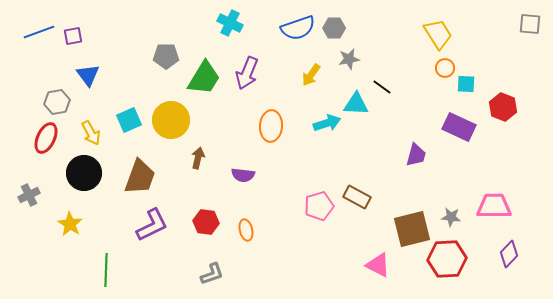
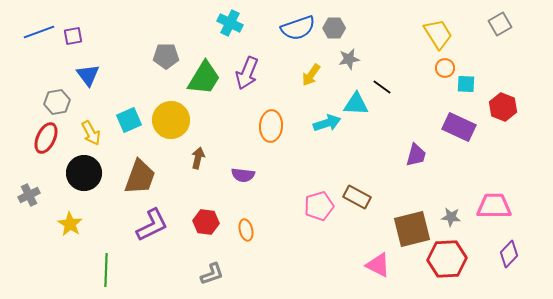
gray square at (530, 24): moved 30 px left; rotated 35 degrees counterclockwise
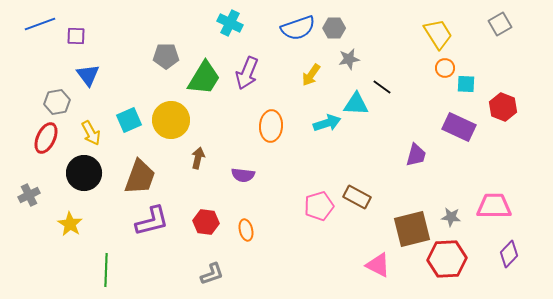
blue line at (39, 32): moved 1 px right, 8 px up
purple square at (73, 36): moved 3 px right; rotated 12 degrees clockwise
purple L-shape at (152, 225): moved 4 px up; rotated 12 degrees clockwise
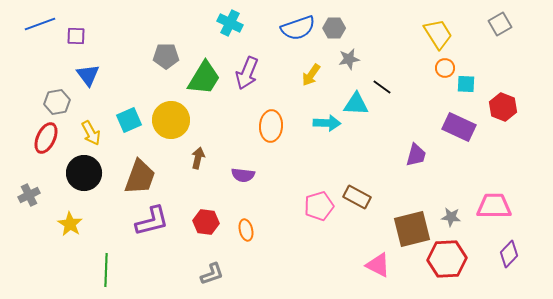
cyan arrow at (327, 123): rotated 20 degrees clockwise
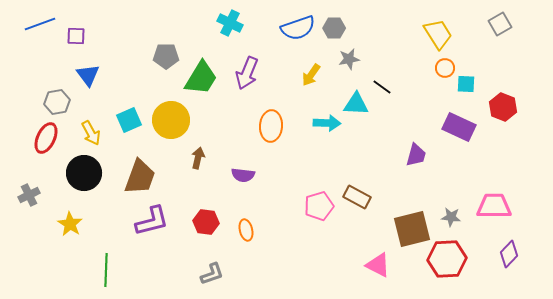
green trapezoid at (204, 78): moved 3 px left
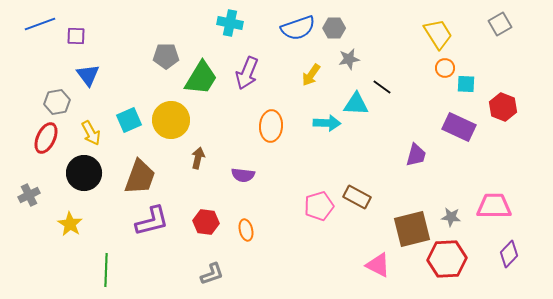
cyan cross at (230, 23): rotated 15 degrees counterclockwise
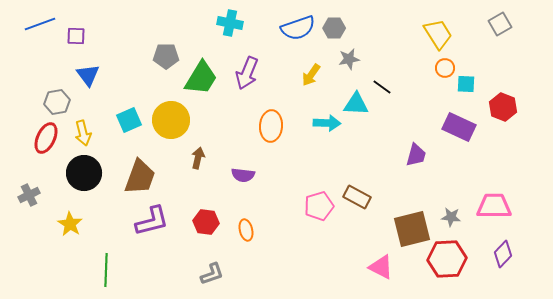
yellow arrow at (91, 133): moved 8 px left; rotated 15 degrees clockwise
purple diamond at (509, 254): moved 6 px left
pink triangle at (378, 265): moved 3 px right, 2 px down
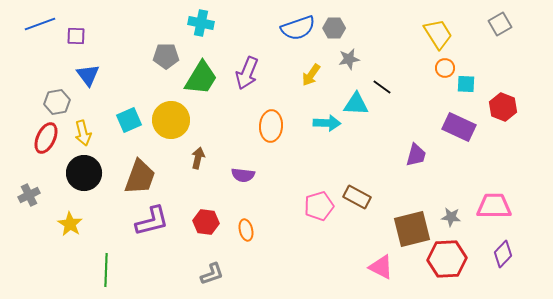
cyan cross at (230, 23): moved 29 px left
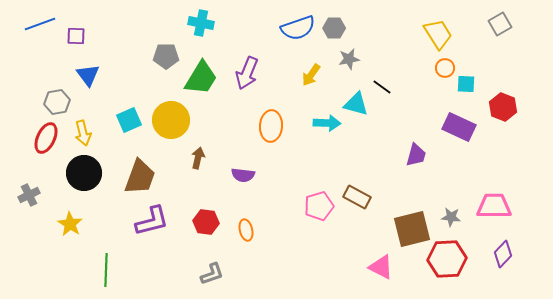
cyan triangle at (356, 104): rotated 12 degrees clockwise
